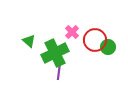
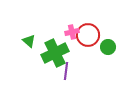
pink cross: rotated 32 degrees clockwise
red circle: moved 7 px left, 5 px up
purple line: moved 7 px right
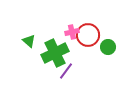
purple line: rotated 30 degrees clockwise
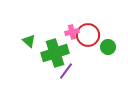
green cross: rotated 8 degrees clockwise
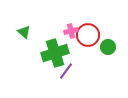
pink cross: moved 1 px left, 1 px up
green triangle: moved 5 px left, 9 px up
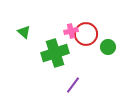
red circle: moved 2 px left, 1 px up
purple line: moved 7 px right, 14 px down
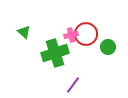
pink cross: moved 4 px down
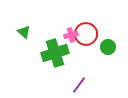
purple line: moved 6 px right
